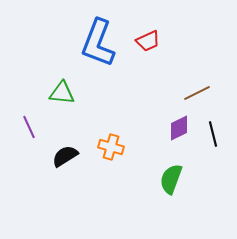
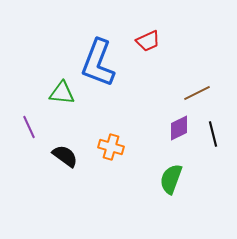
blue L-shape: moved 20 px down
black semicircle: rotated 68 degrees clockwise
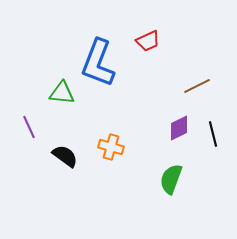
brown line: moved 7 px up
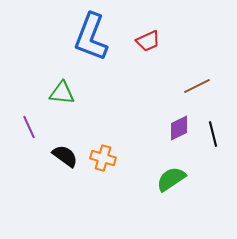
blue L-shape: moved 7 px left, 26 px up
orange cross: moved 8 px left, 11 px down
green semicircle: rotated 36 degrees clockwise
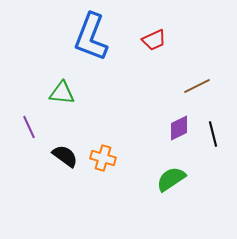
red trapezoid: moved 6 px right, 1 px up
